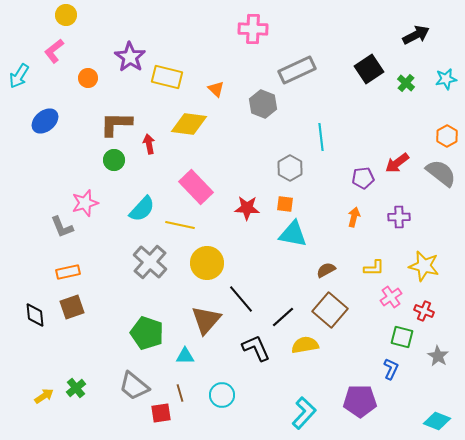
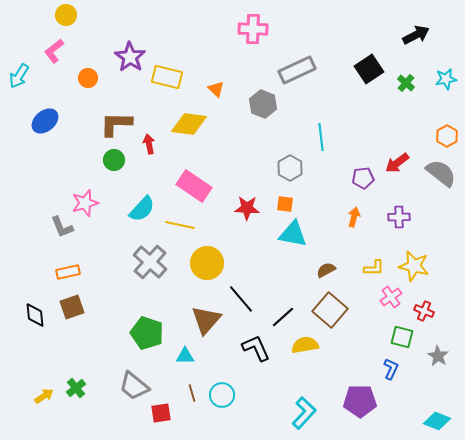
pink rectangle at (196, 187): moved 2 px left, 1 px up; rotated 12 degrees counterclockwise
yellow star at (424, 266): moved 10 px left
brown line at (180, 393): moved 12 px right
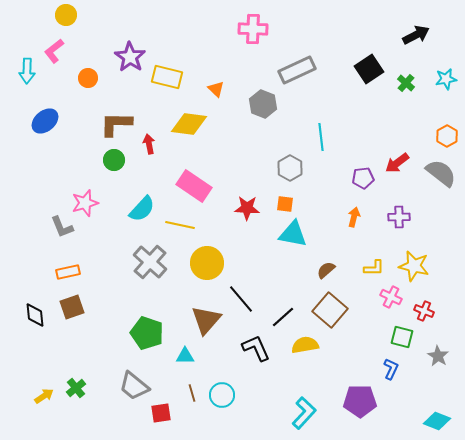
cyan arrow at (19, 76): moved 8 px right, 5 px up; rotated 30 degrees counterclockwise
brown semicircle at (326, 270): rotated 12 degrees counterclockwise
pink cross at (391, 297): rotated 30 degrees counterclockwise
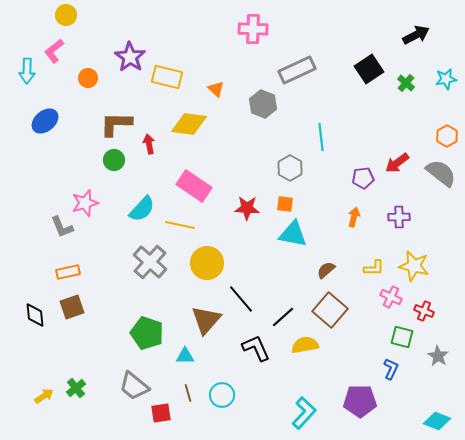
brown line at (192, 393): moved 4 px left
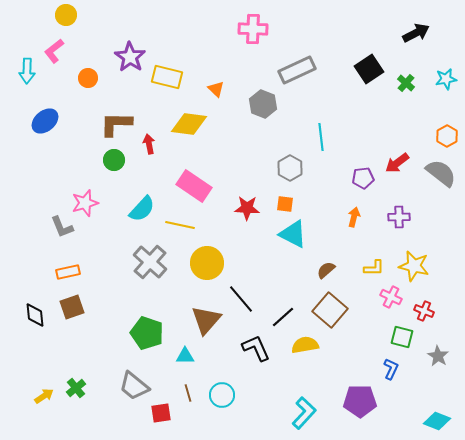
black arrow at (416, 35): moved 2 px up
cyan triangle at (293, 234): rotated 16 degrees clockwise
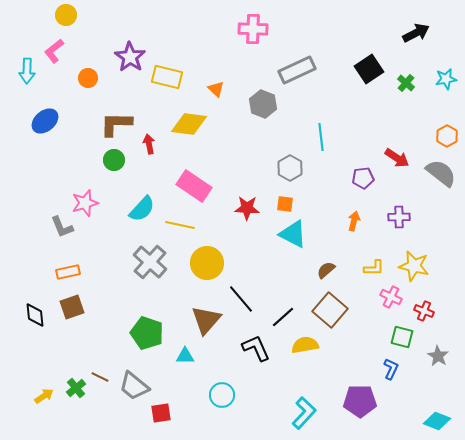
red arrow at (397, 163): moved 5 px up; rotated 110 degrees counterclockwise
orange arrow at (354, 217): moved 4 px down
brown line at (188, 393): moved 88 px left, 16 px up; rotated 48 degrees counterclockwise
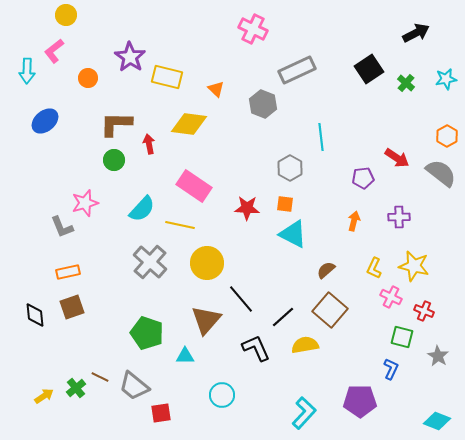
pink cross at (253, 29): rotated 24 degrees clockwise
yellow L-shape at (374, 268): rotated 115 degrees clockwise
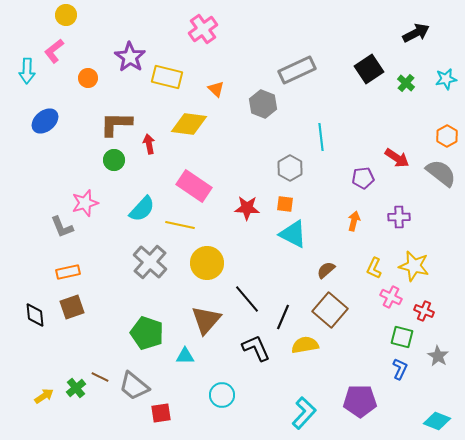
pink cross at (253, 29): moved 50 px left; rotated 28 degrees clockwise
black line at (241, 299): moved 6 px right
black line at (283, 317): rotated 25 degrees counterclockwise
blue L-shape at (391, 369): moved 9 px right
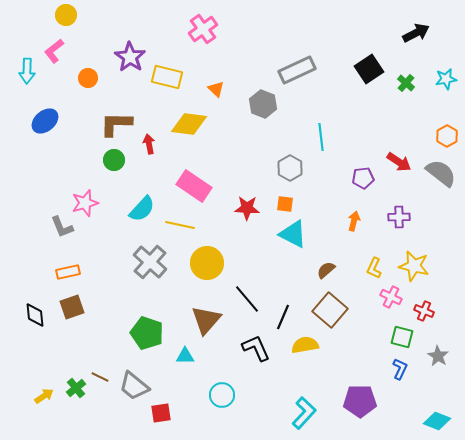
red arrow at (397, 158): moved 2 px right, 4 px down
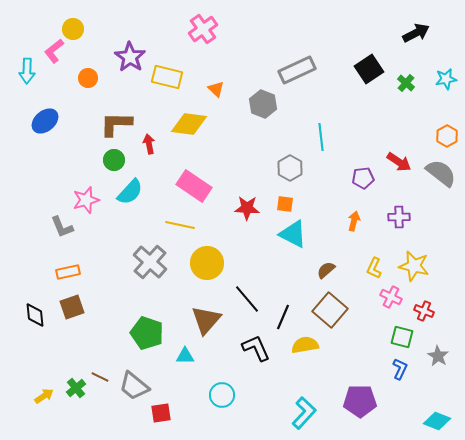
yellow circle at (66, 15): moved 7 px right, 14 px down
pink star at (85, 203): moved 1 px right, 3 px up
cyan semicircle at (142, 209): moved 12 px left, 17 px up
